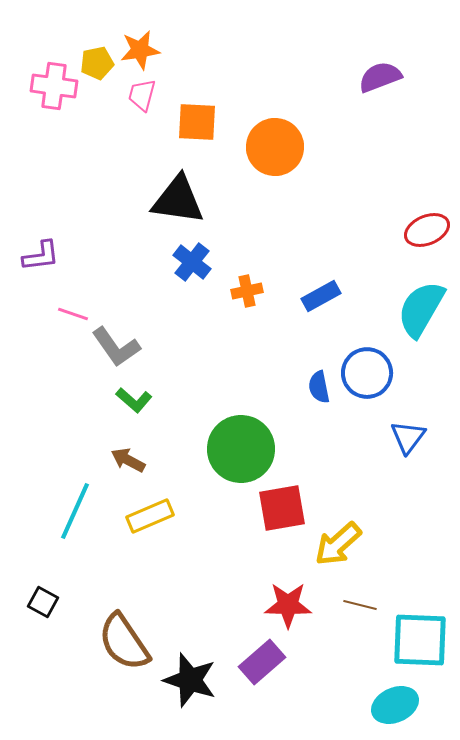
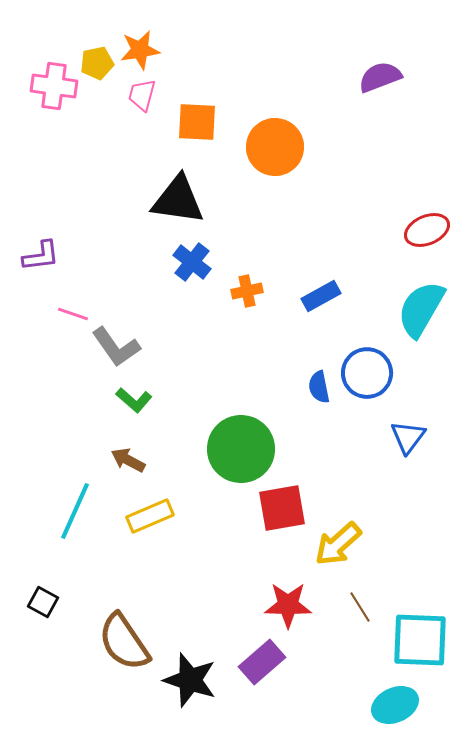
brown line: moved 2 px down; rotated 44 degrees clockwise
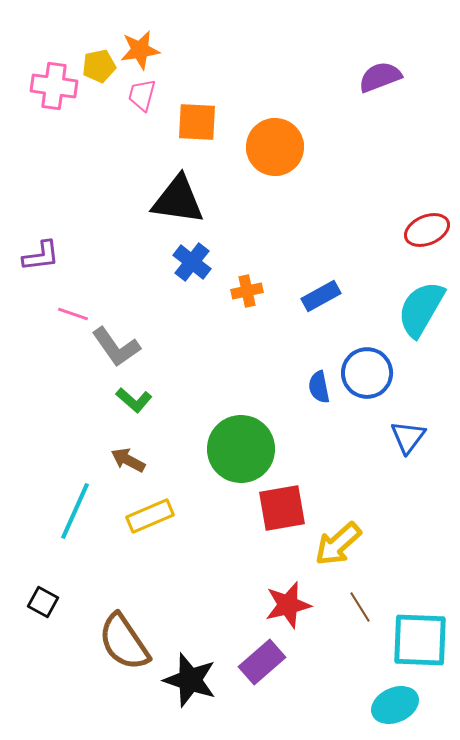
yellow pentagon: moved 2 px right, 3 px down
red star: rotated 15 degrees counterclockwise
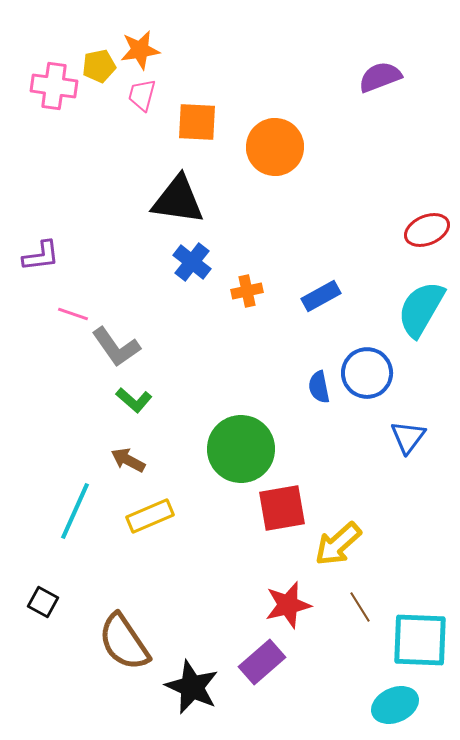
black star: moved 2 px right, 7 px down; rotated 6 degrees clockwise
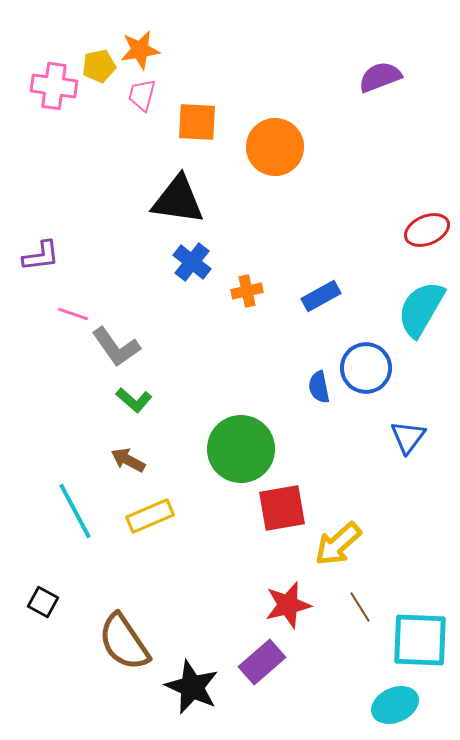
blue circle: moved 1 px left, 5 px up
cyan line: rotated 52 degrees counterclockwise
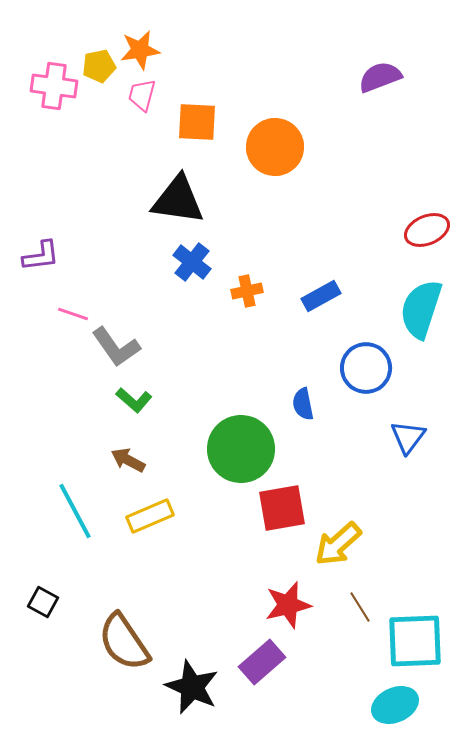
cyan semicircle: rotated 12 degrees counterclockwise
blue semicircle: moved 16 px left, 17 px down
cyan square: moved 5 px left, 1 px down; rotated 4 degrees counterclockwise
